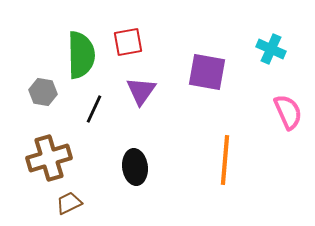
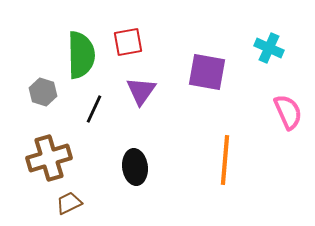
cyan cross: moved 2 px left, 1 px up
gray hexagon: rotated 8 degrees clockwise
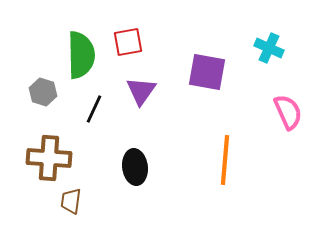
brown cross: rotated 21 degrees clockwise
brown trapezoid: moved 2 px right, 2 px up; rotated 56 degrees counterclockwise
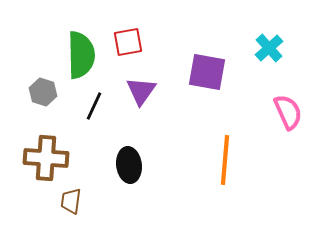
cyan cross: rotated 24 degrees clockwise
black line: moved 3 px up
brown cross: moved 3 px left
black ellipse: moved 6 px left, 2 px up
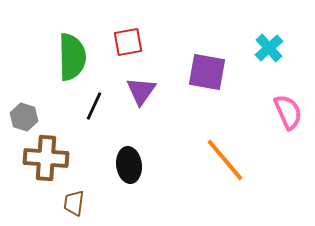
green semicircle: moved 9 px left, 2 px down
gray hexagon: moved 19 px left, 25 px down
orange line: rotated 45 degrees counterclockwise
brown trapezoid: moved 3 px right, 2 px down
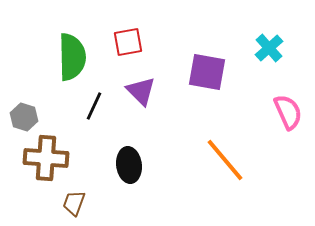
purple triangle: rotated 20 degrees counterclockwise
brown trapezoid: rotated 12 degrees clockwise
